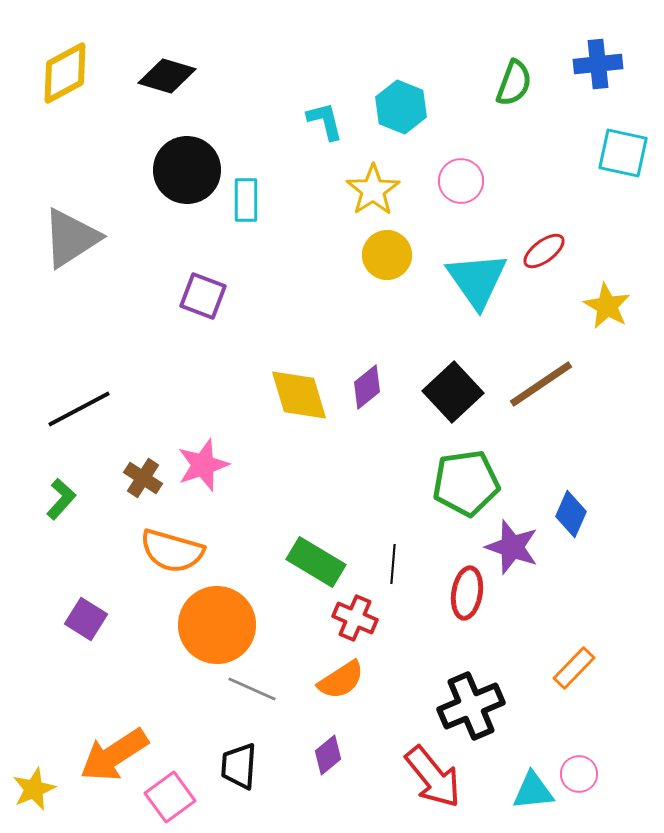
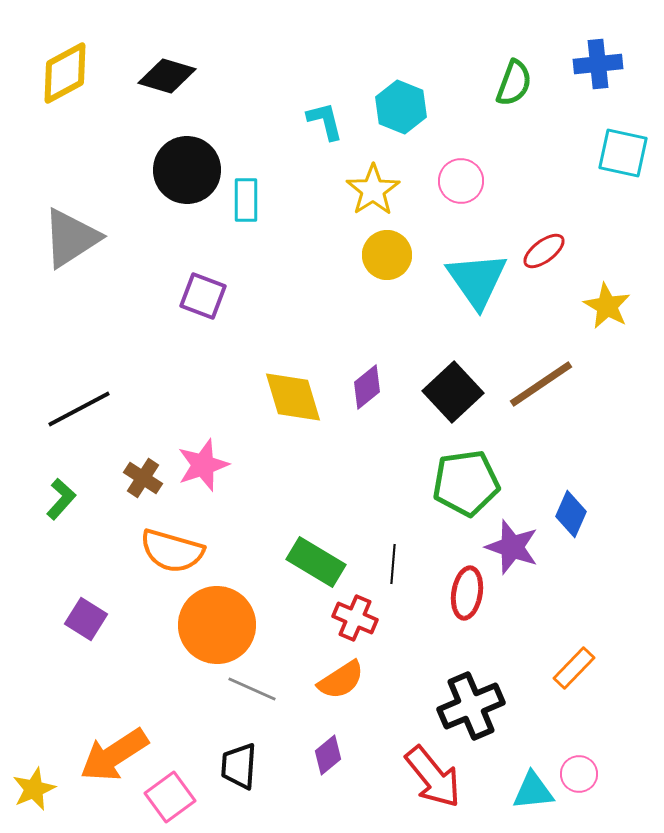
yellow diamond at (299, 395): moved 6 px left, 2 px down
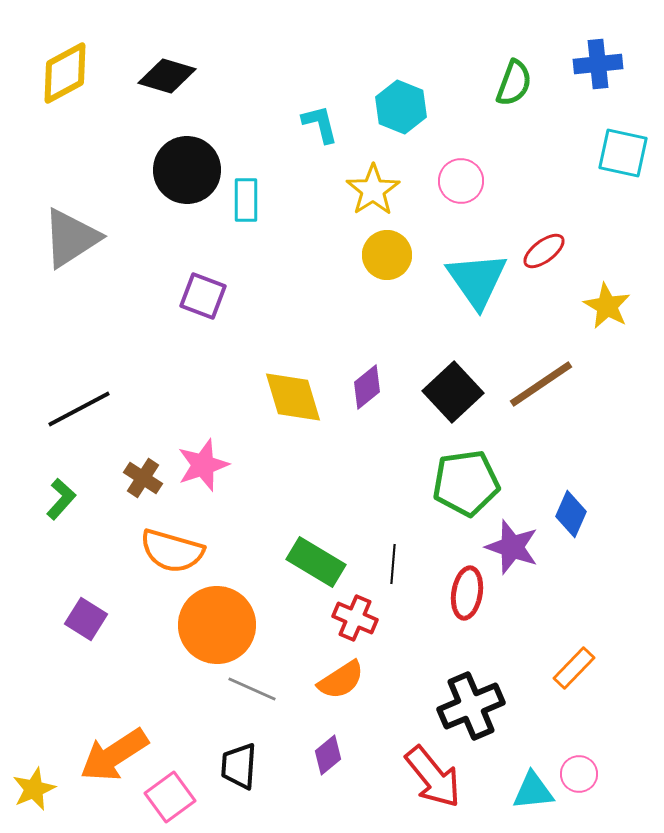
cyan L-shape at (325, 121): moved 5 px left, 3 px down
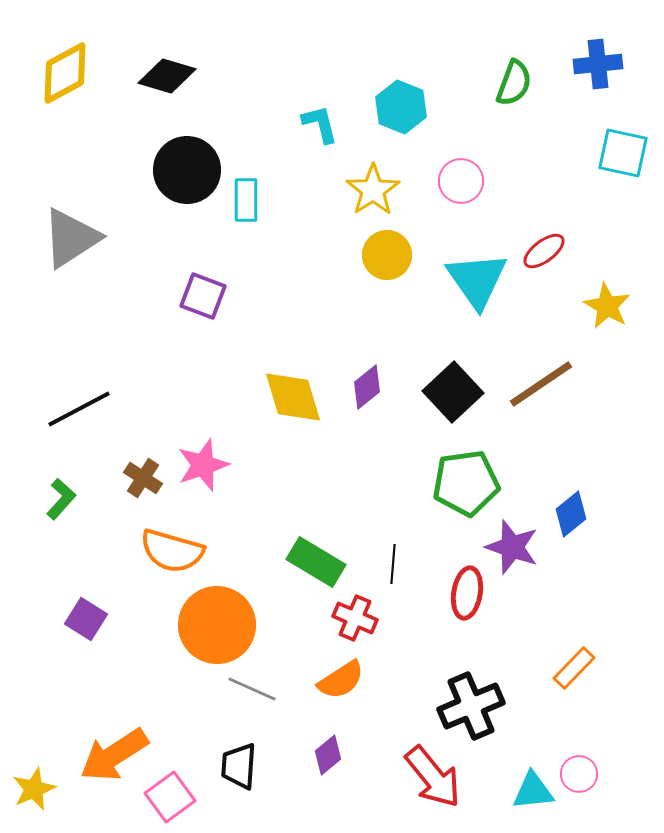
blue diamond at (571, 514): rotated 27 degrees clockwise
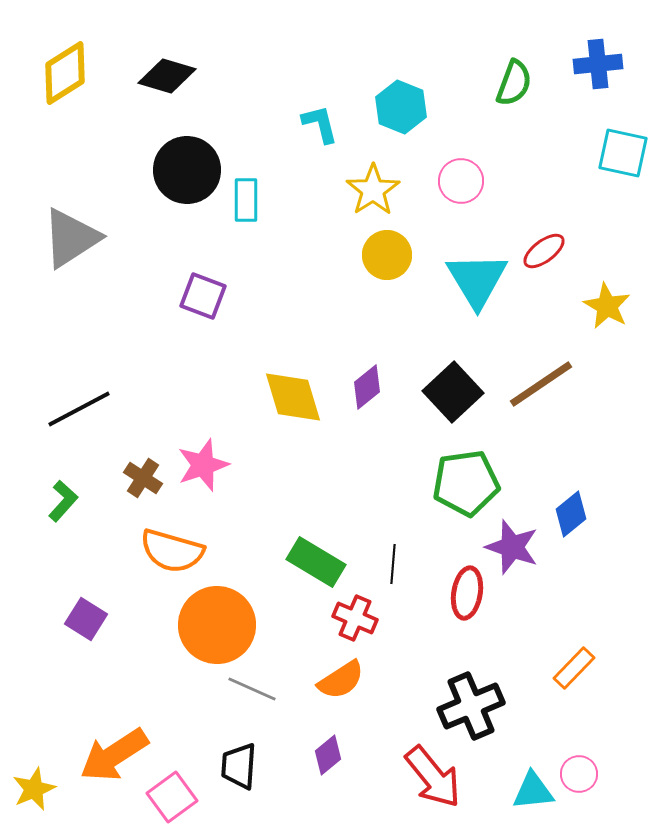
yellow diamond at (65, 73): rotated 4 degrees counterclockwise
cyan triangle at (477, 280): rotated 4 degrees clockwise
green L-shape at (61, 499): moved 2 px right, 2 px down
pink square at (170, 797): moved 2 px right
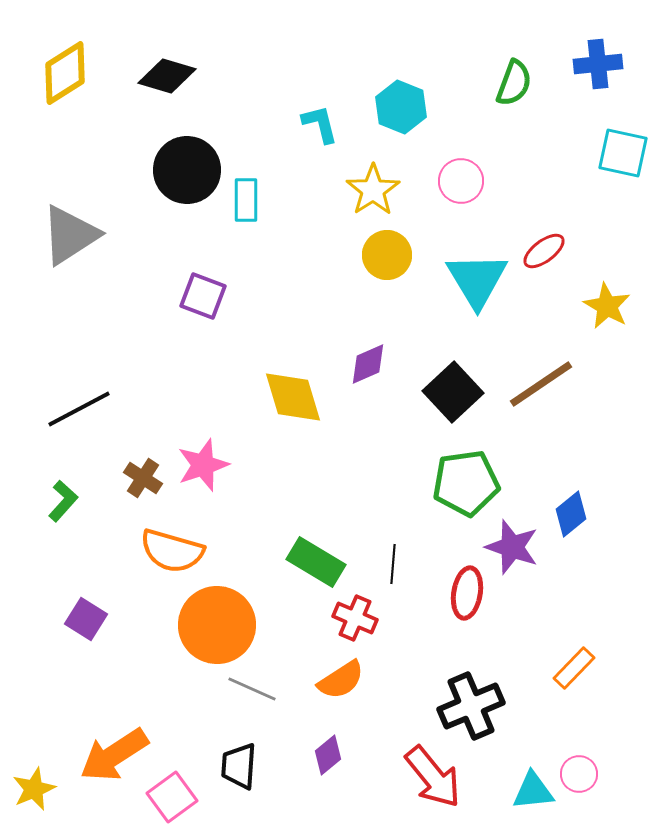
gray triangle at (71, 238): moved 1 px left, 3 px up
purple diamond at (367, 387): moved 1 px right, 23 px up; rotated 15 degrees clockwise
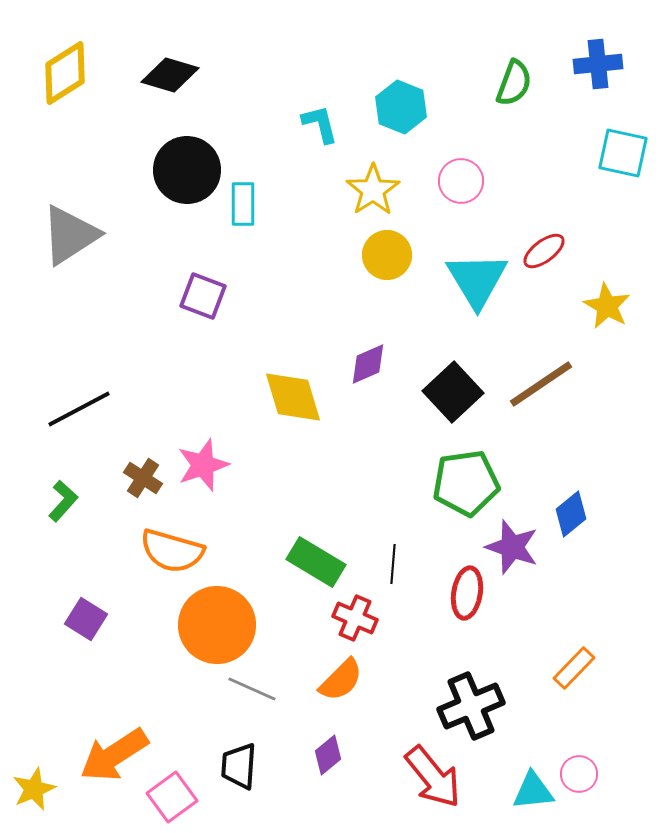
black diamond at (167, 76): moved 3 px right, 1 px up
cyan rectangle at (246, 200): moved 3 px left, 4 px down
orange semicircle at (341, 680): rotated 12 degrees counterclockwise
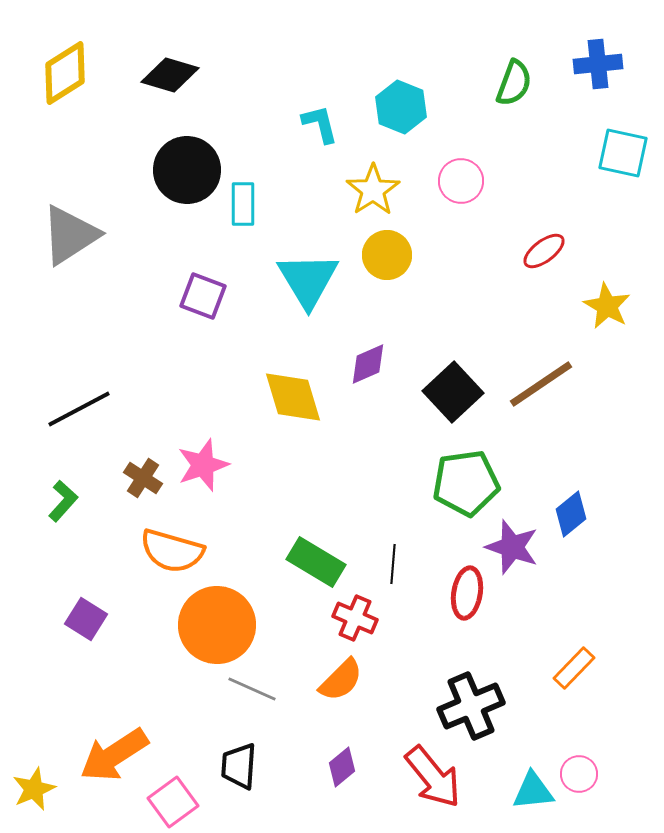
cyan triangle at (477, 280): moved 169 px left
purple diamond at (328, 755): moved 14 px right, 12 px down
pink square at (172, 797): moved 1 px right, 5 px down
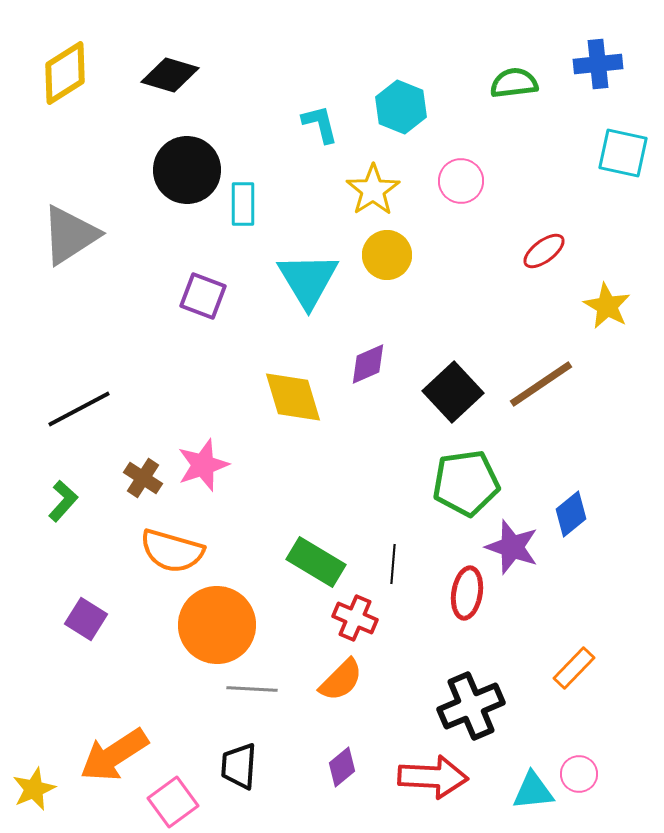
green semicircle at (514, 83): rotated 117 degrees counterclockwise
gray line at (252, 689): rotated 21 degrees counterclockwise
red arrow at (433, 777): rotated 48 degrees counterclockwise
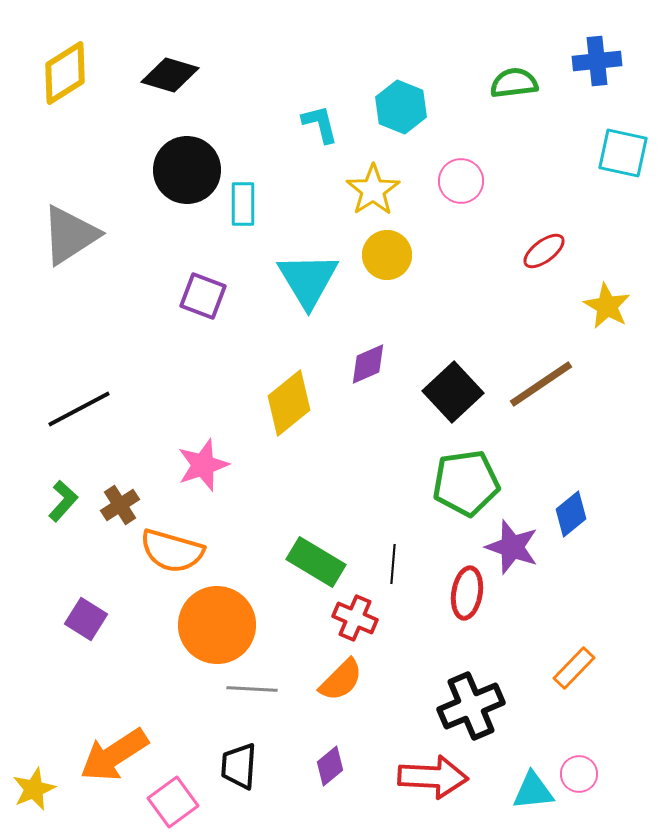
blue cross at (598, 64): moved 1 px left, 3 px up
yellow diamond at (293, 397): moved 4 px left, 6 px down; rotated 68 degrees clockwise
brown cross at (143, 478): moved 23 px left, 27 px down; rotated 24 degrees clockwise
purple diamond at (342, 767): moved 12 px left, 1 px up
